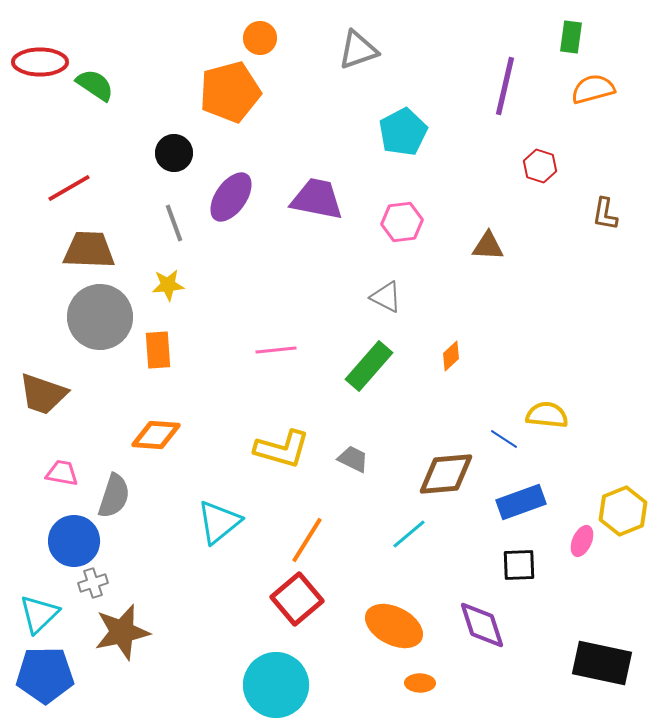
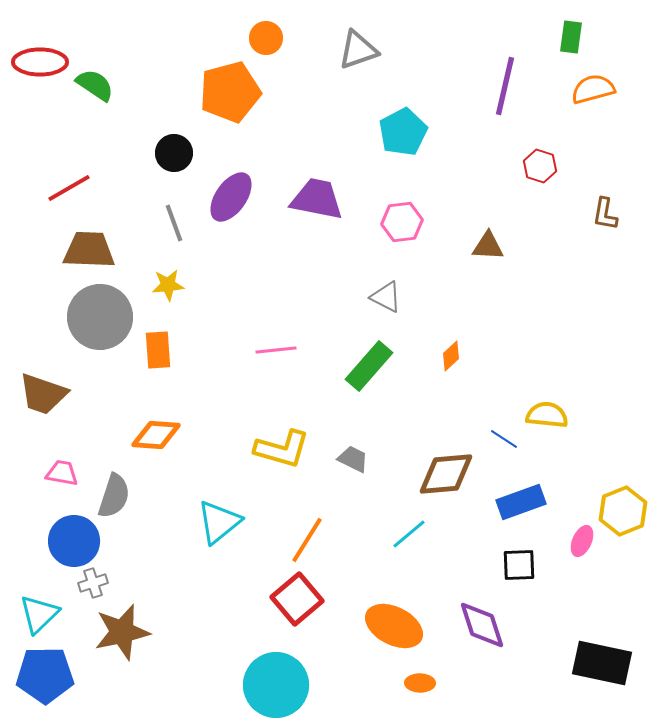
orange circle at (260, 38): moved 6 px right
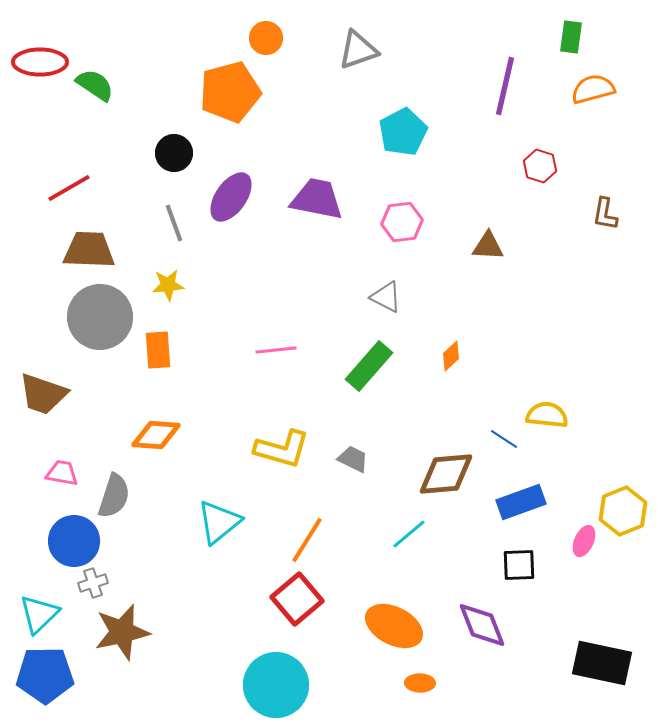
pink ellipse at (582, 541): moved 2 px right
purple diamond at (482, 625): rotated 4 degrees counterclockwise
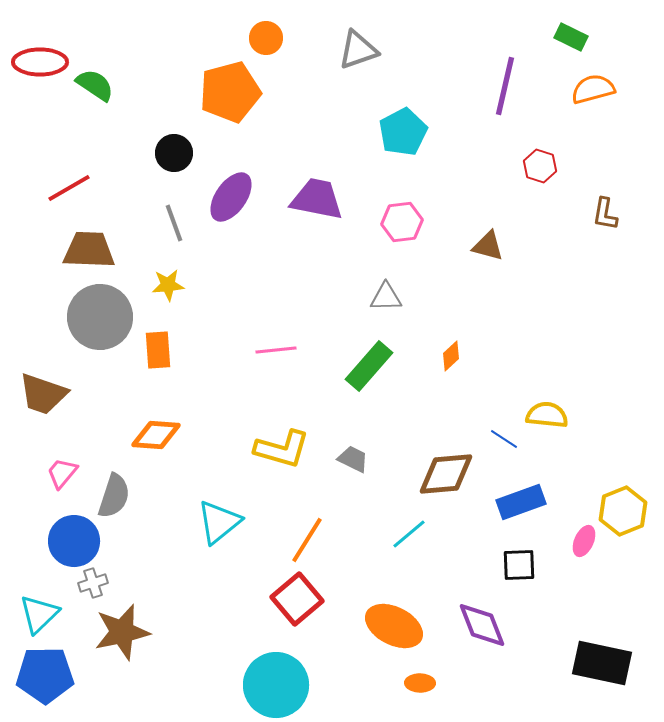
green rectangle at (571, 37): rotated 72 degrees counterclockwise
brown triangle at (488, 246): rotated 12 degrees clockwise
gray triangle at (386, 297): rotated 28 degrees counterclockwise
pink trapezoid at (62, 473): rotated 60 degrees counterclockwise
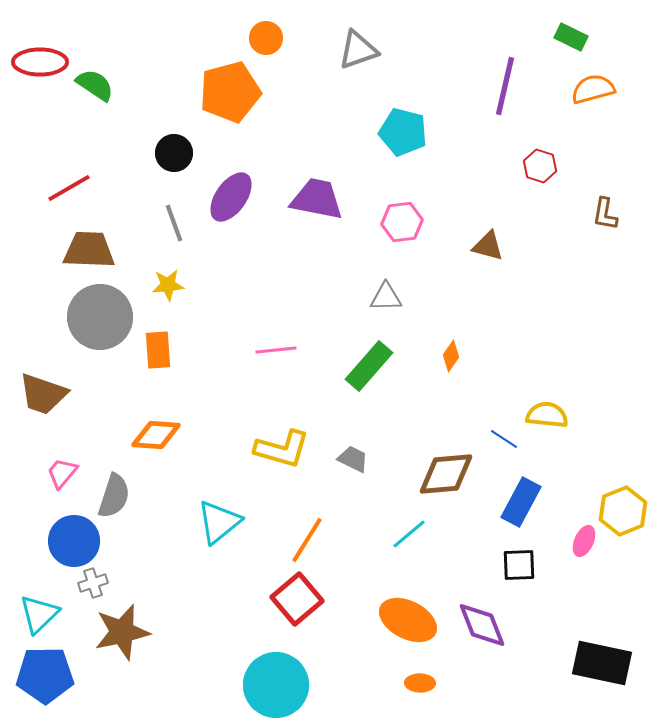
cyan pentagon at (403, 132): rotated 30 degrees counterclockwise
orange diamond at (451, 356): rotated 12 degrees counterclockwise
blue rectangle at (521, 502): rotated 42 degrees counterclockwise
orange ellipse at (394, 626): moved 14 px right, 6 px up
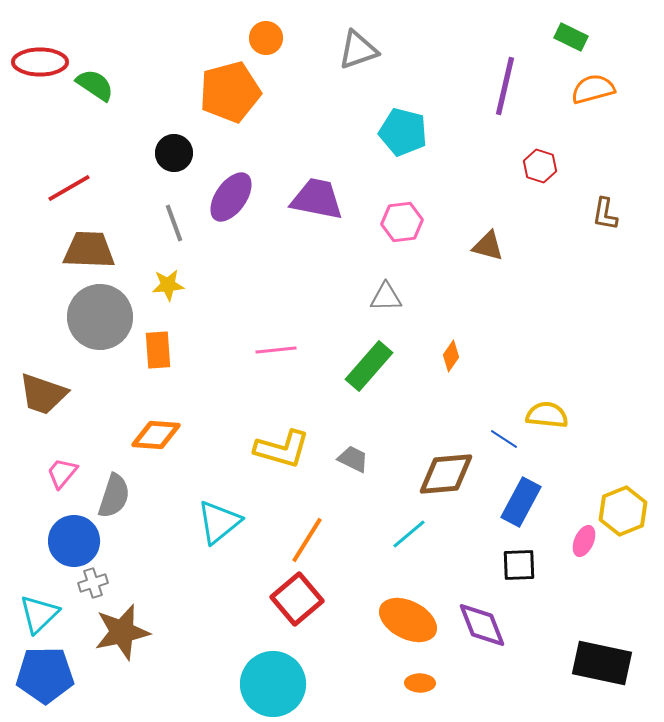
cyan circle at (276, 685): moved 3 px left, 1 px up
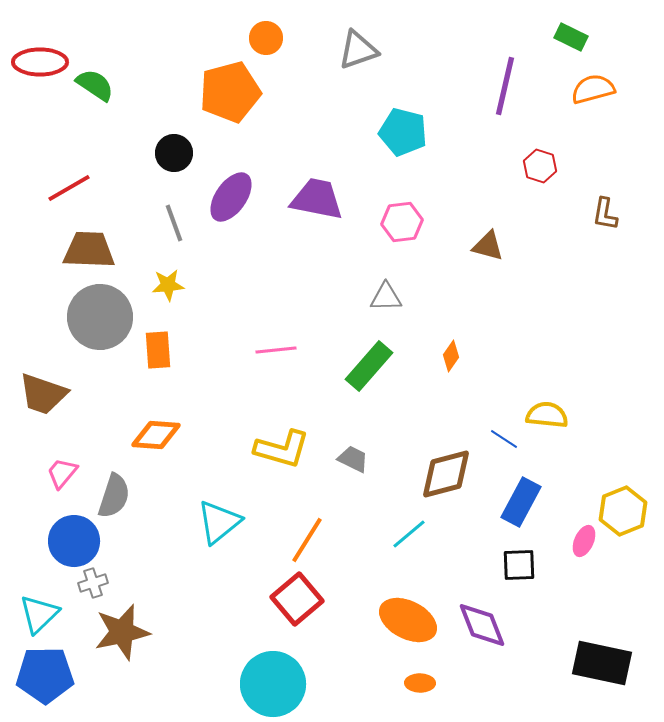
brown diamond at (446, 474): rotated 10 degrees counterclockwise
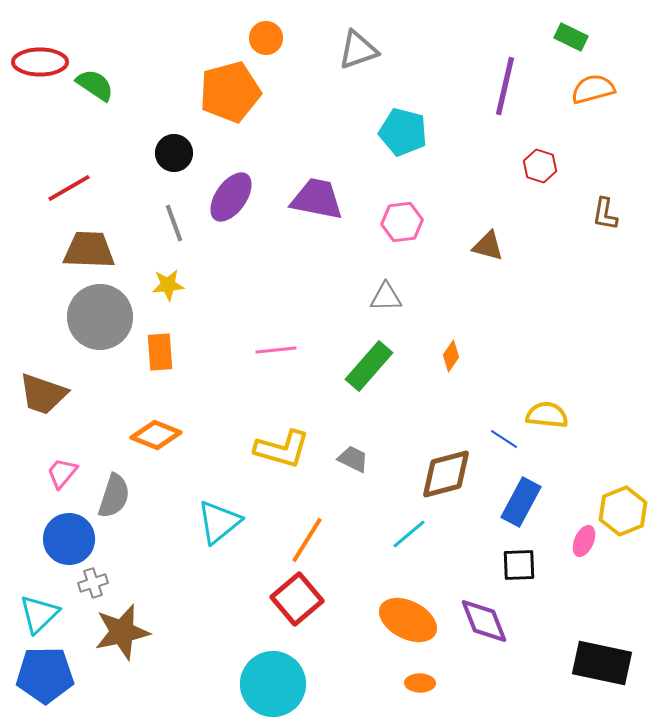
orange rectangle at (158, 350): moved 2 px right, 2 px down
orange diamond at (156, 435): rotated 18 degrees clockwise
blue circle at (74, 541): moved 5 px left, 2 px up
purple diamond at (482, 625): moved 2 px right, 4 px up
